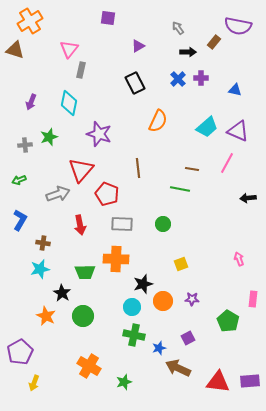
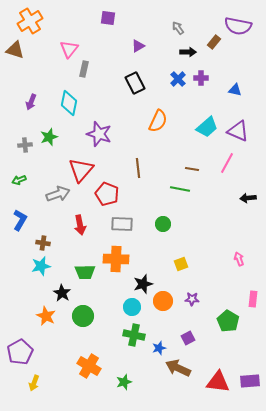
gray rectangle at (81, 70): moved 3 px right, 1 px up
cyan star at (40, 269): moved 1 px right, 3 px up
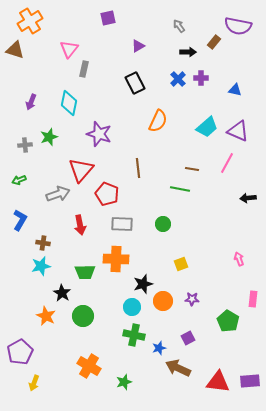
purple square at (108, 18): rotated 21 degrees counterclockwise
gray arrow at (178, 28): moved 1 px right, 2 px up
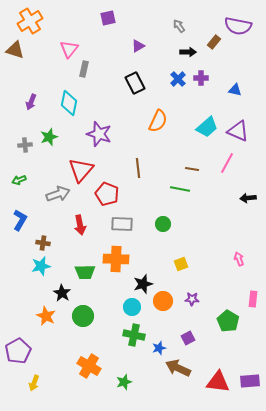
purple pentagon at (20, 352): moved 2 px left, 1 px up
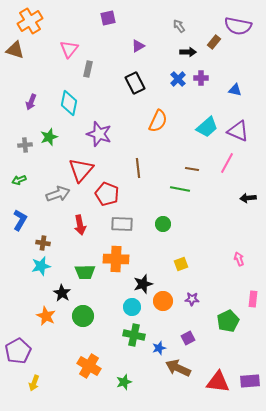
gray rectangle at (84, 69): moved 4 px right
green pentagon at (228, 321): rotated 15 degrees clockwise
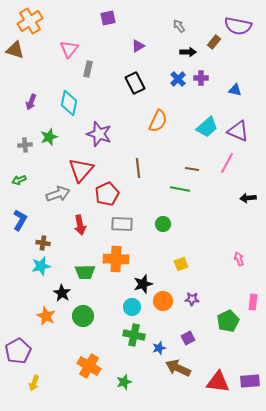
red pentagon at (107, 194): rotated 25 degrees clockwise
pink rectangle at (253, 299): moved 3 px down
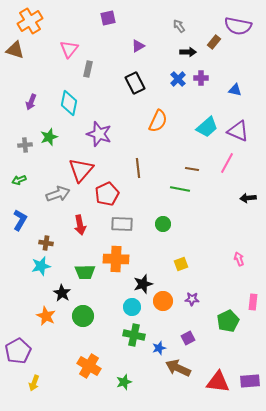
brown cross at (43, 243): moved 3 px right
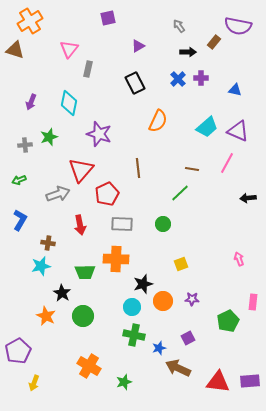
green line at (180, 189): moved 4 px down; rotated 54 degrees counterclockwise
brown cross at (46, 243): moved 2 px right
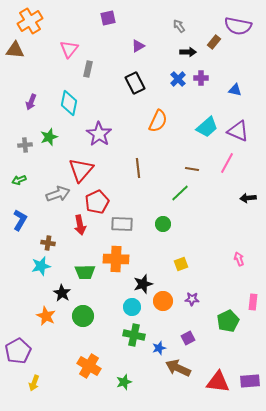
brown triangle at (15, 50): rotated 12 degrees counterclockwise
purple star at (99, 134): rotated 15 degrees clockwise
red pentagon at (107, 194): moved 10 px left, 8 px down
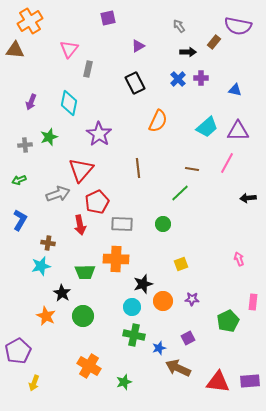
purple triangle at (238, 131): rotated 25 degrees counterclockwise
